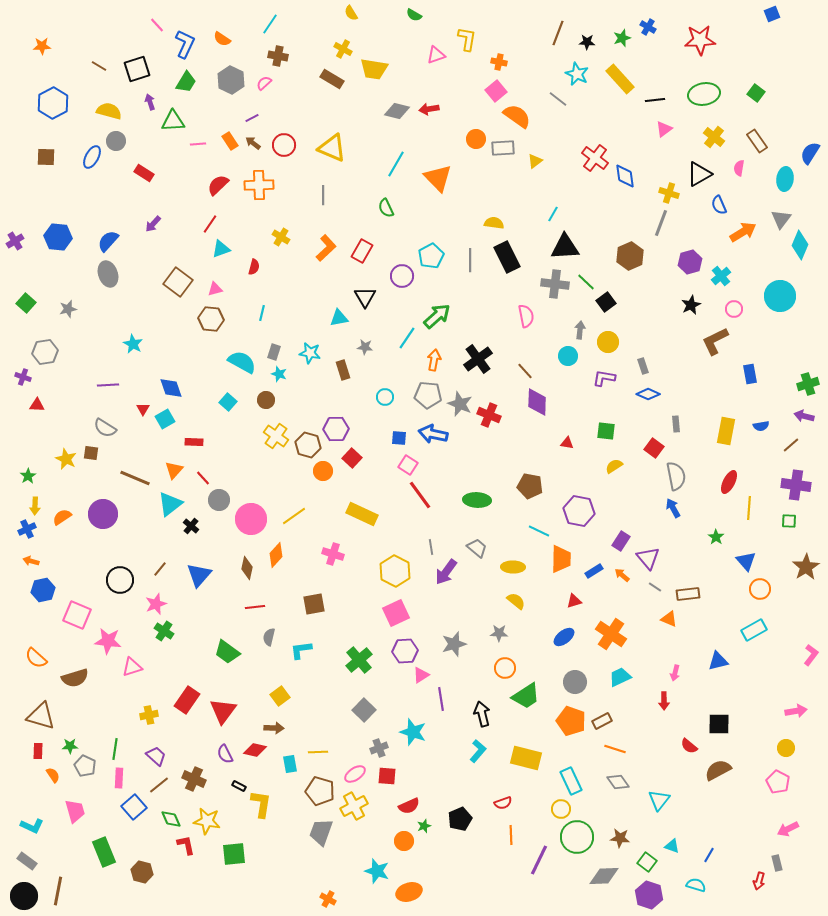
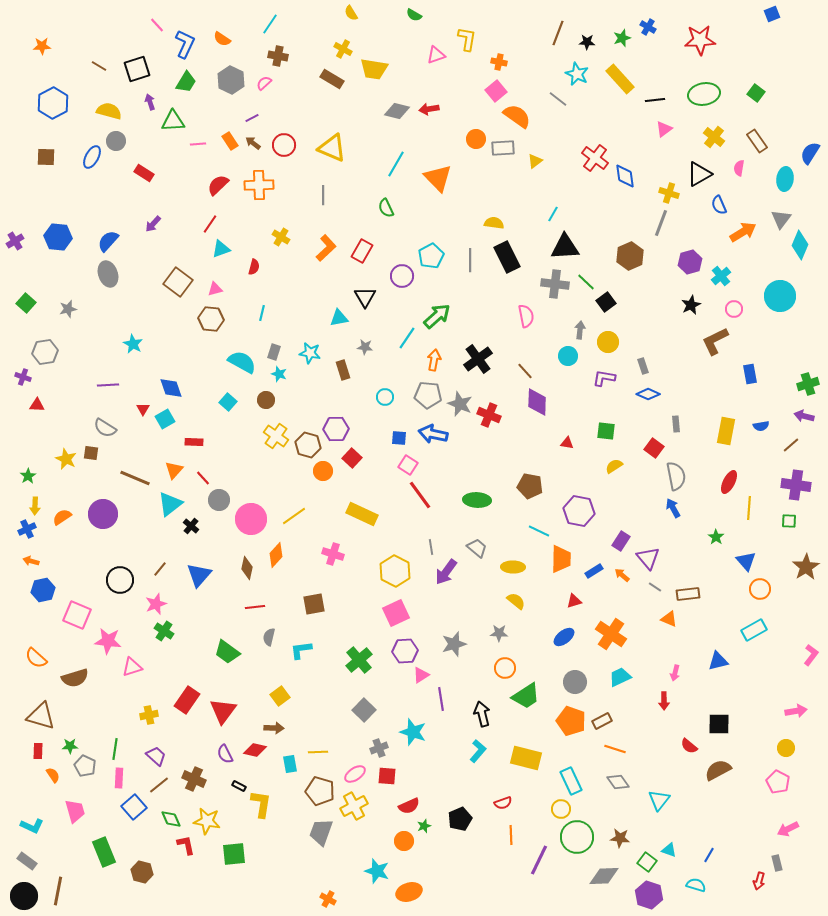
cyan triangle at (672, 846): moved 3 px left, 4 px down
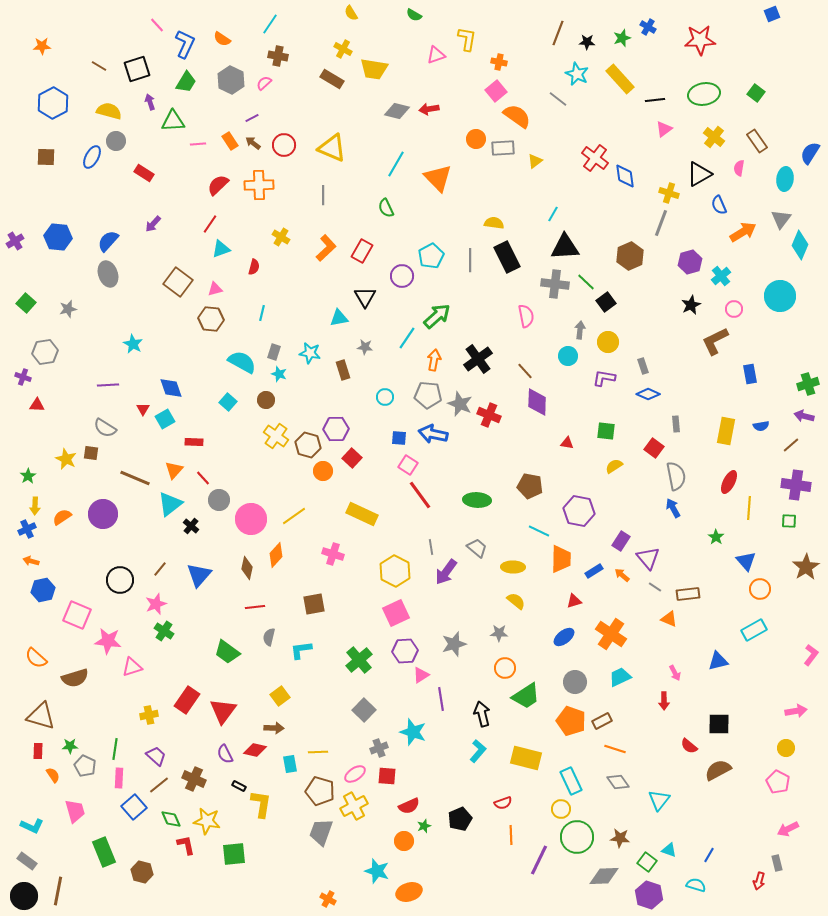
pink arrow at (675, 673): rotated 42 degrees counterclockwise
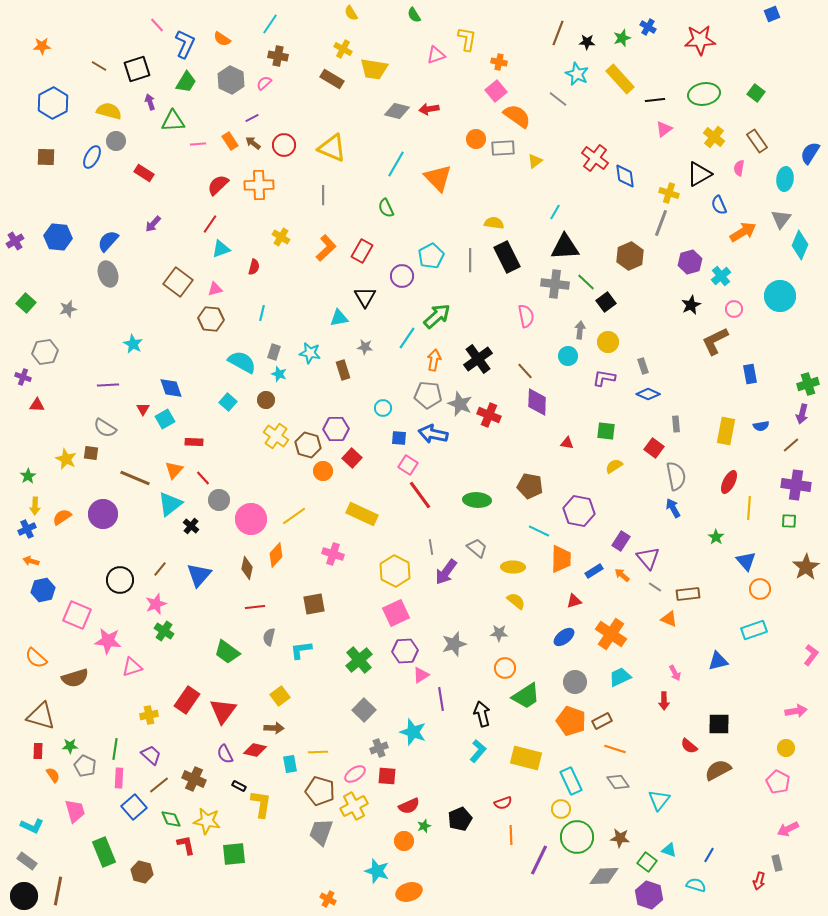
green semicircle at (414, 15): rotated 28 degrees clockwise
cyan line at (553, 214): moved 2 px right, 2 px up
cyan circle at (385, 397): moved 2 px left, 11 px down
purple arrow at (804, 416): moved 2 px left, 2 px up; rotated 90 degrees counterclockwise
cyan rectangle at (754, 630): rotated 10 degrees clockwise
purple trapezoid at (156, 756): moved 5 px left, 1 px up
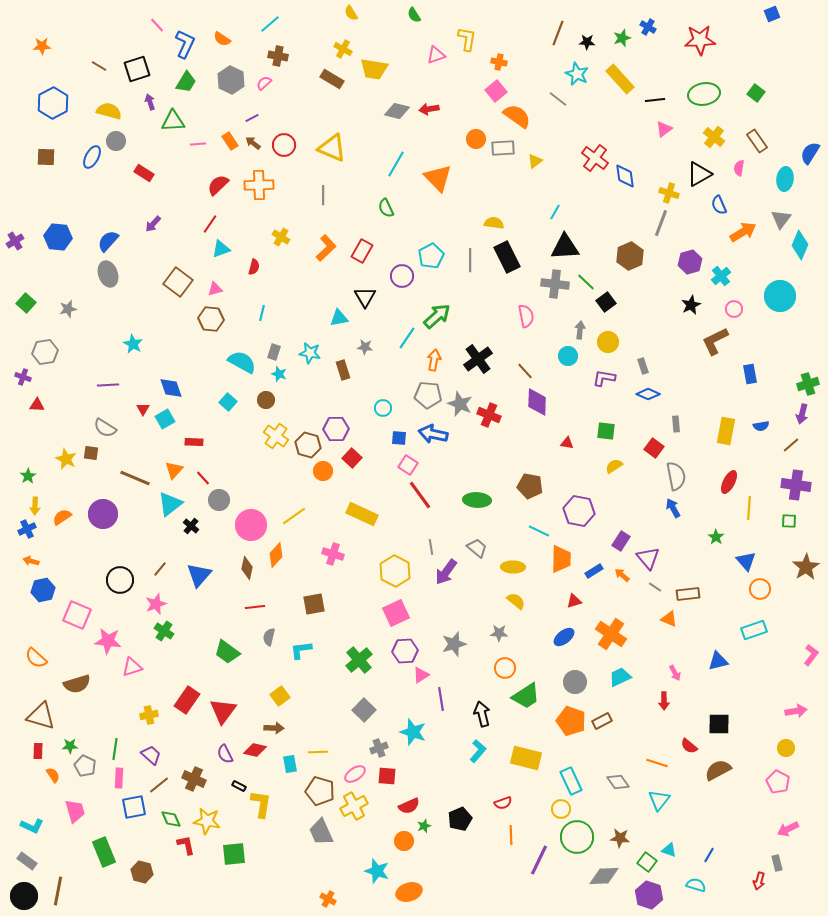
cyan line at (270, 24): rotated 15 degrees clockwise
pink circle at (251, 519): moved 6 px down
brown semicircle at (75, 678): moved 2 px right, 6 px down
orange line at (615, 749): moved 42 px right, 14 px down
blue square at (134, 807): rotated 30 degrees clockwise
gray trapezoid at (321, 832): rotated 44 degrees counterclockwise
